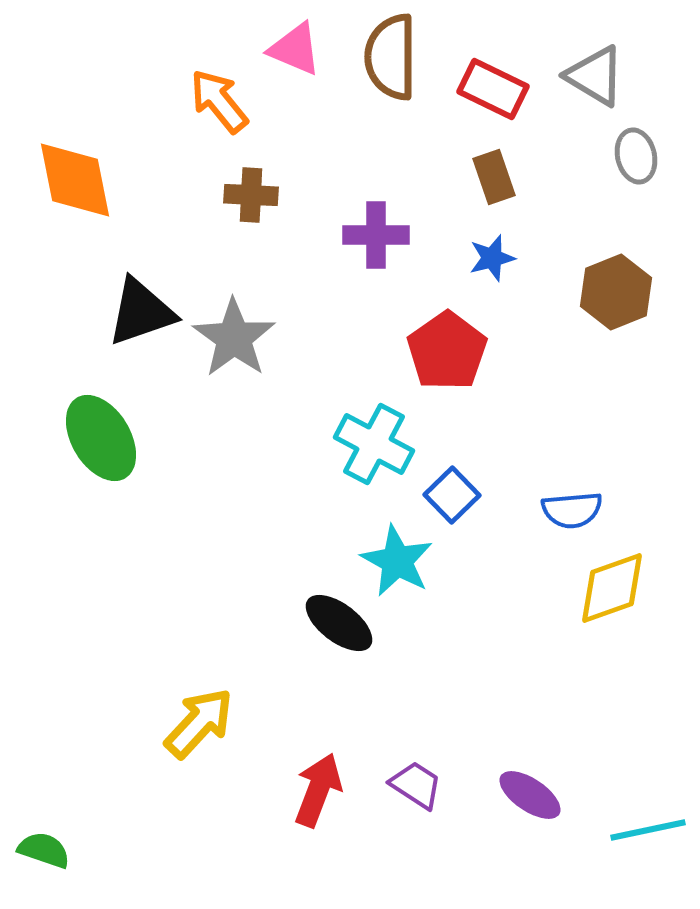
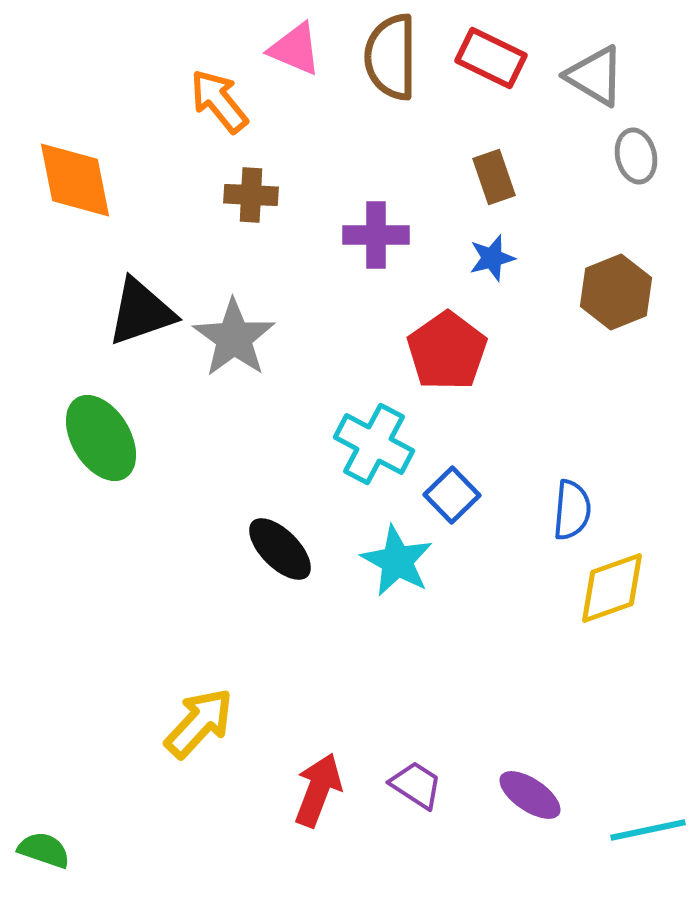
red rectangle: moved 2 px left, 31 px up
blue semicircle: rotated 80 degrees counterclockwise
black ellipse: moved 59 px left, 74 px up; rotated 8 degrees clockwise
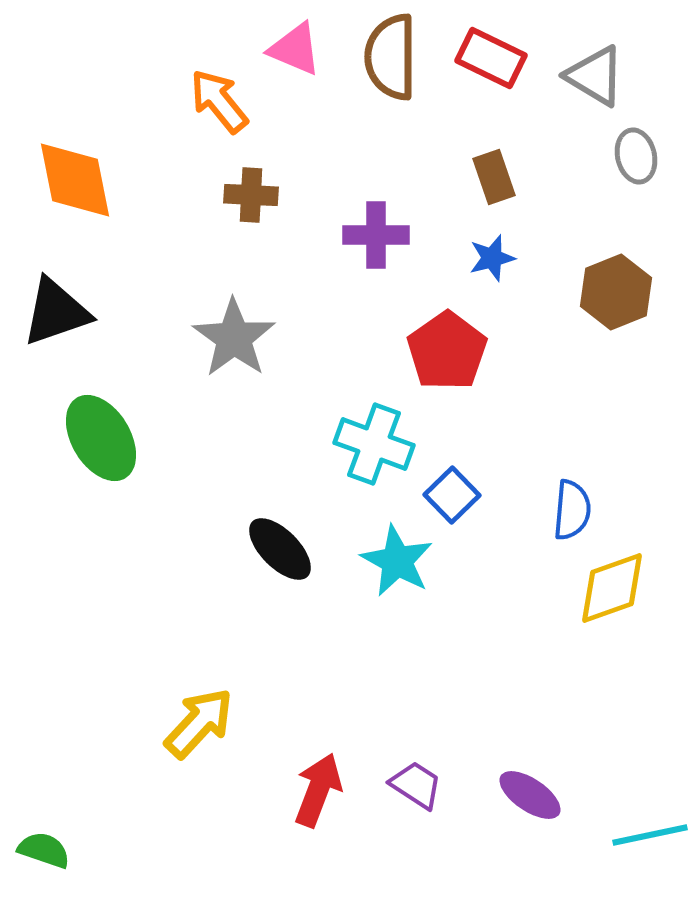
black triangle: moved 85 px left
cyan cross: rotated 8 degrees counterclockwise
cyan line: moved 2 px right, 5 px down
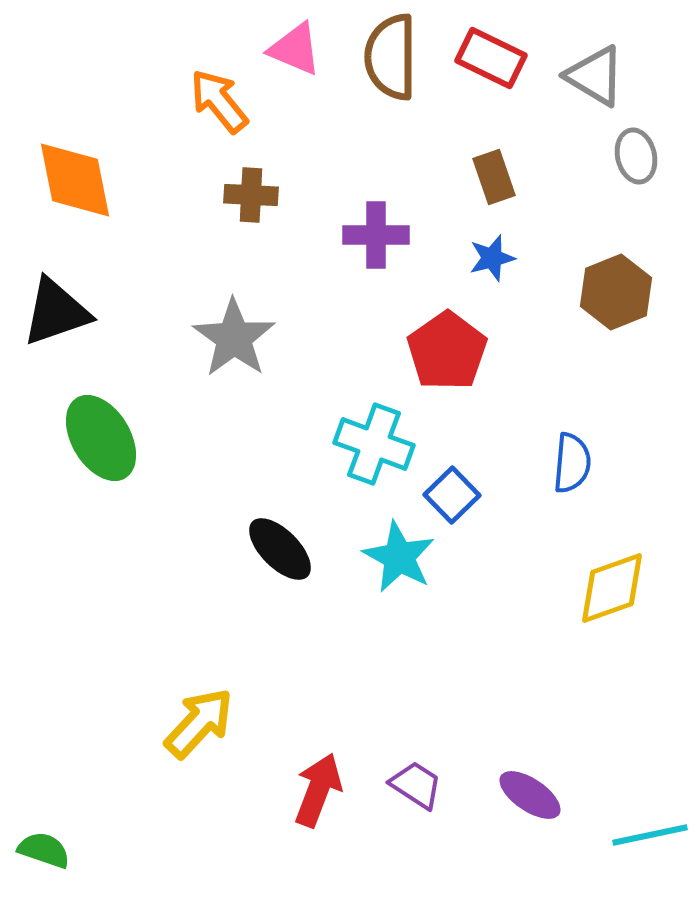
blue semicircle: moved 47 px up
cyan star: moved 2 px right, 4 px up
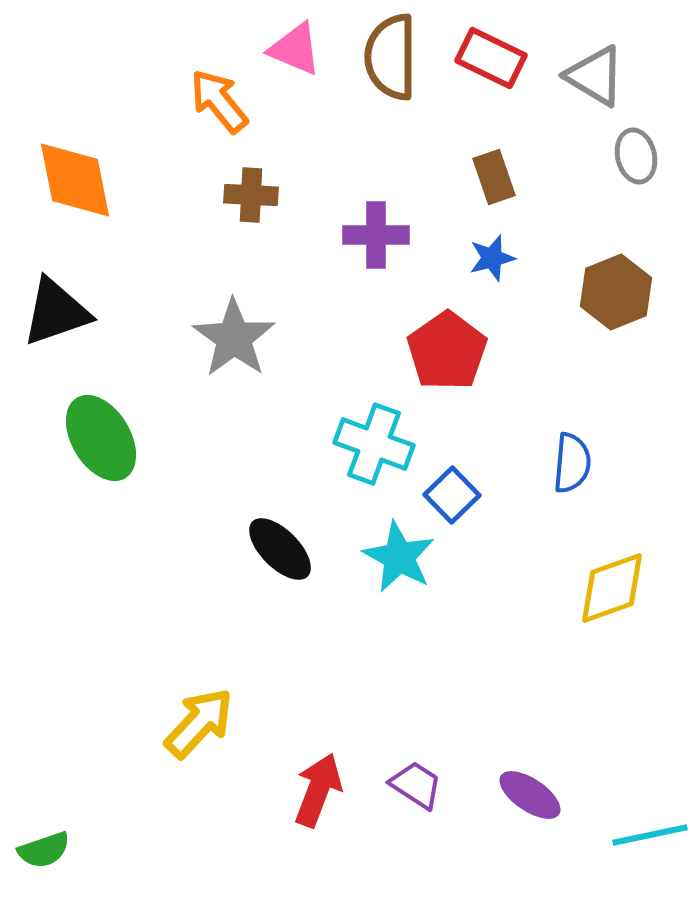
green semicircle: rotated 142 degrees clockwise
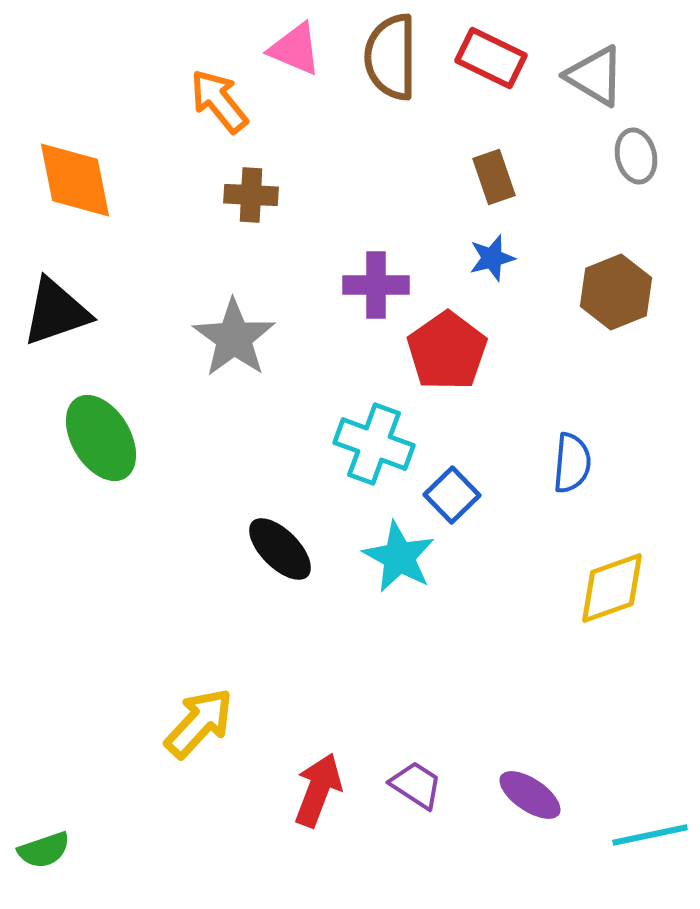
purple cross: moved 50 px down
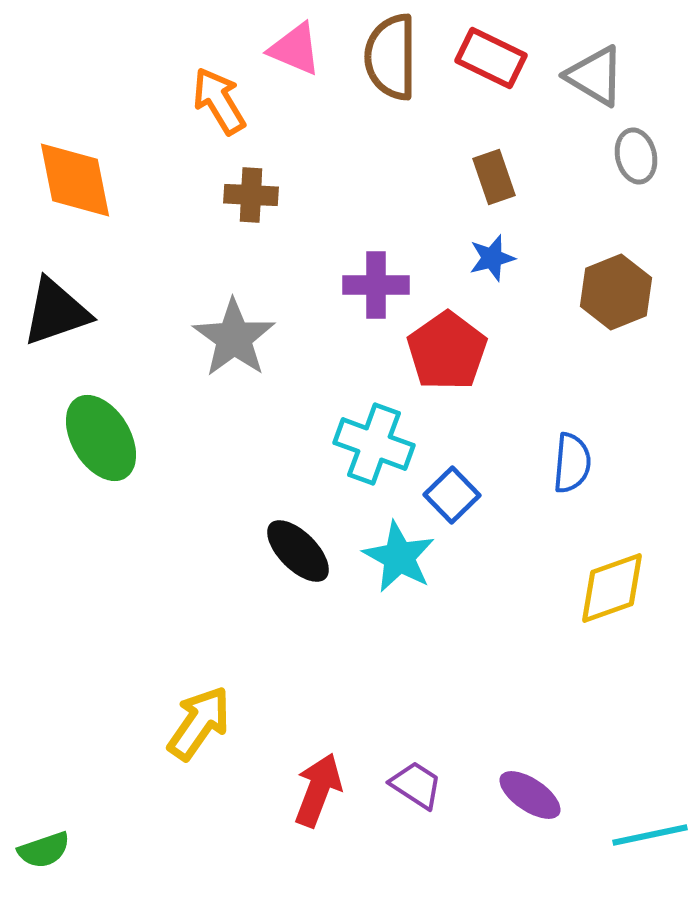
orange arrow: rotated 8 degrees clockwise
black ellipse: moved 18 px right, 2 px down
yellow arrow: rotated 8 degrees counterclockwise
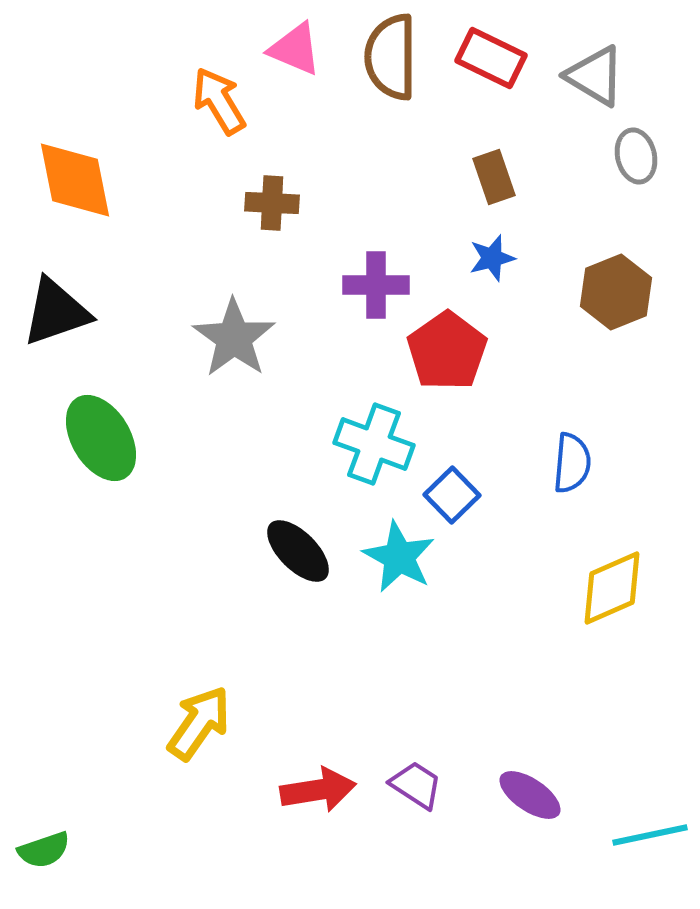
brown cross: moved 21 px right, 8 px down
yellow diamond: rotated 4 degrees counterclockwise
red arrow: rotated 60 degrees clockwise
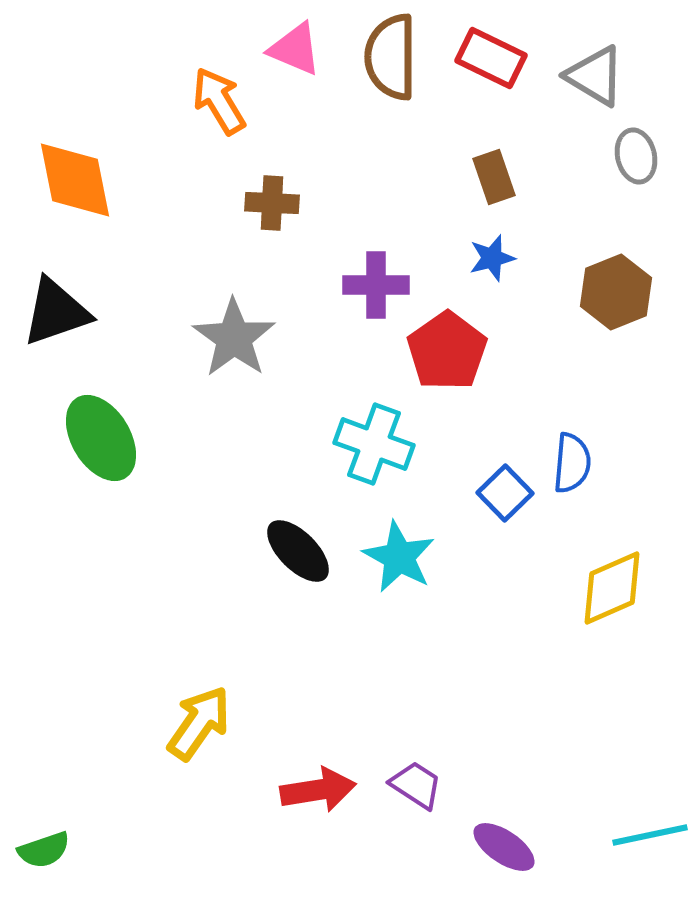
blue square: moved 53 px right, 2 px up
purple ellipse: moved 26 px left, 52 px down
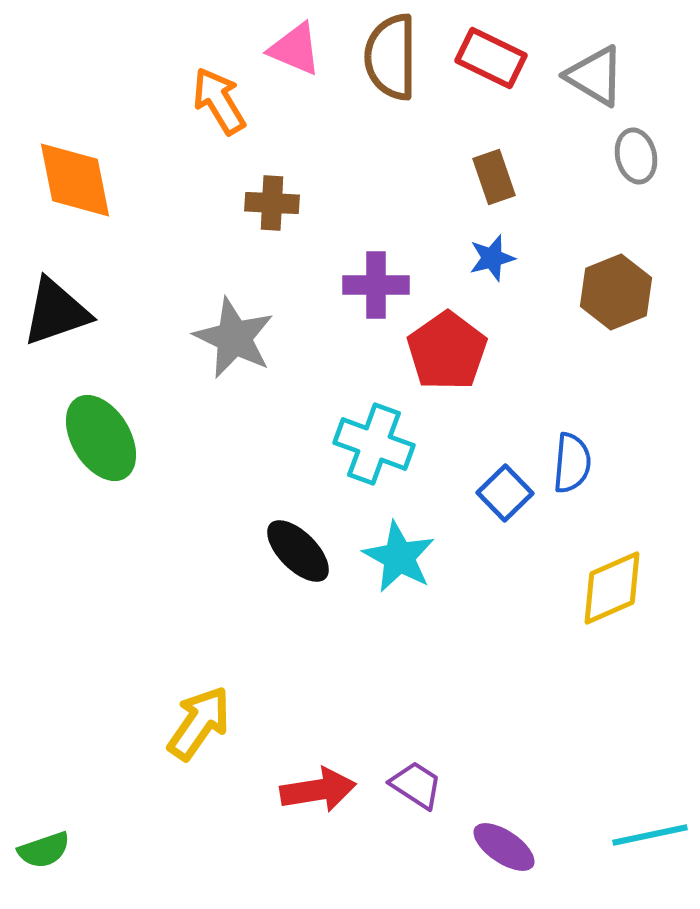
gray star: rotated 10 degrees counterclockwise
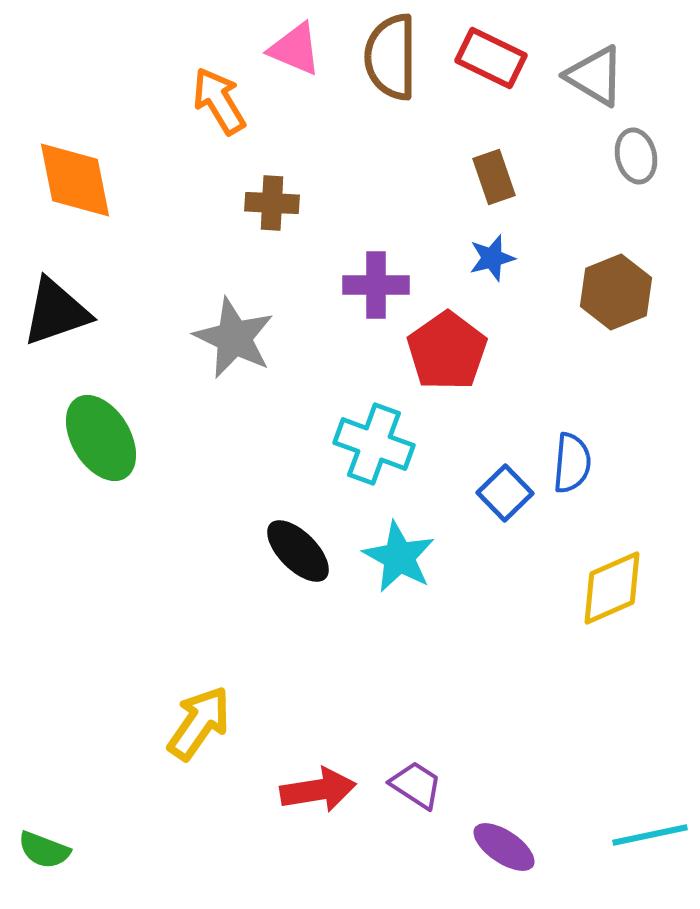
green semicircle: rotated 40 degrees clockwise
